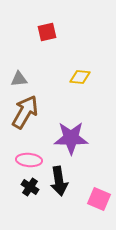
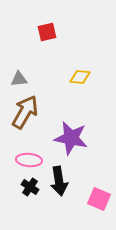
purple star: rotated 12 degrees clockwise
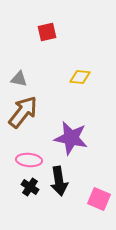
gray triangle: rotated 18 degrees clockwise
brown arrow: moved 2 px left; rotated 8 degrees clockwise
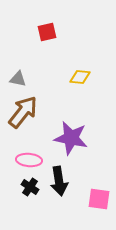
gray triangle: moved 1 px left
pink square: rotated 15 degrees counterclockwise
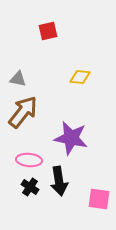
red square: moved 1 px right, 1 px up
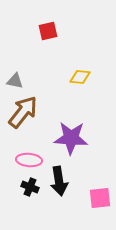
gray triangle: moved 3 px left, 2 px down
purple star: rotated 8 degrees counterclockwise
black cross: rotated 12 degrees counterclockwise
pink square: moved 1 px right, 1 px up; rotated 15 degrees counterclockwise
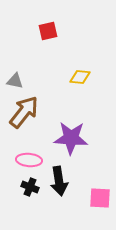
brown arrow: moved 1 px right
pink square: rotated 10 degrees clockwise
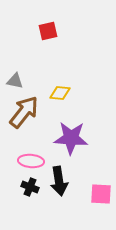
yellow diamond: moved 20 px left, 16 px down
pink ellipse: moved 2 px right, 1 px down
pink square: moved 1 px right, 4 px up
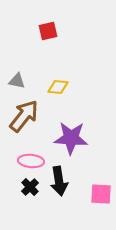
gray triangle: moved 2 px right
yellow diamond: moved 2 px left, 6 px up
brown arrow: moved 4 px down
black cross: rotated 24 degrees clockwise
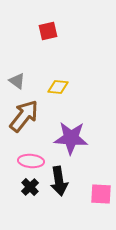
gray triangle: rotated 24 degrees clockwise
